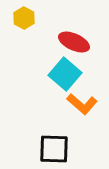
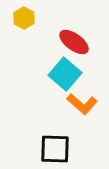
red ellipse: rotated 12 degrees clockwise
black square: moved 1 px right
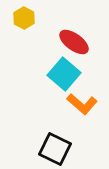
cyan square: moved 1 px left
black square: rotated 24 degrees clockwise
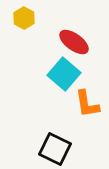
orange L-shape: moved 5 px right; rotated 40 degrees clockwise
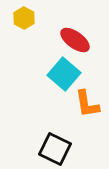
red ellipse: moved 1 px right, 2 px up
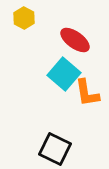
orange L-shape: moved 11 px up
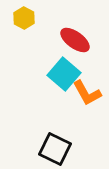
orange L-shape: rotated 20 degrees counterclockwise
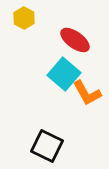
black square: moved 8 px left, 3 px up
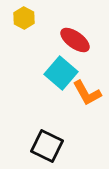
cyan square: moved 3 px left, 1 px up
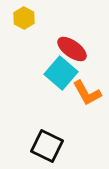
red ellipse: moved 3 px left, 9 px down
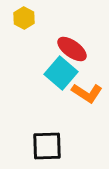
orange L-shape: rotated 28 degrees counterclockwise
black square: rotated 28 degrees counterclockwise
